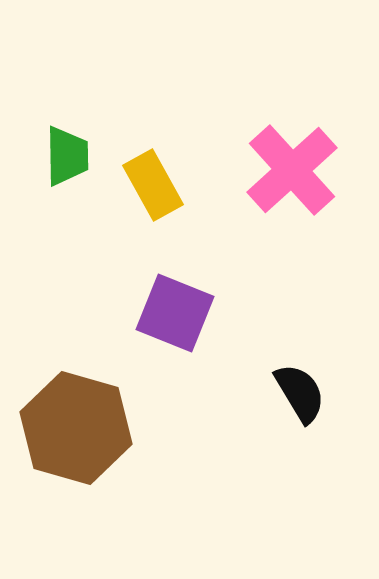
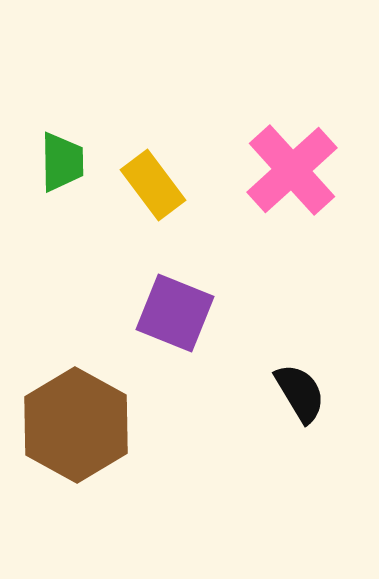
green trapezoid: moved 5 px left, 6 px down
yellow rectangle: rotated 8 degrees counterclockwise
brown hexagon: moved 3 px up; rotated 13 degrees clockwise
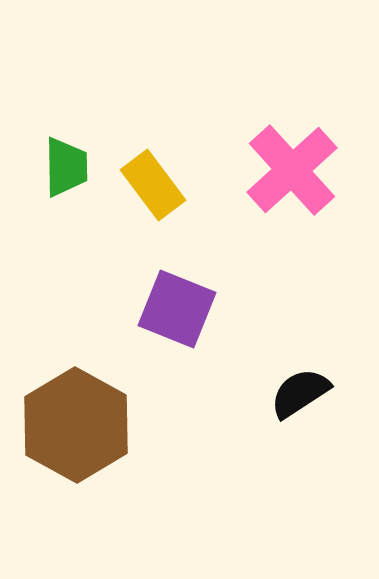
green trapezoid: moved 4 px right, 5 px down
purple square: moved 2 px right, 4 px up
black semicircle: rotated 92 degrees counterclockwise
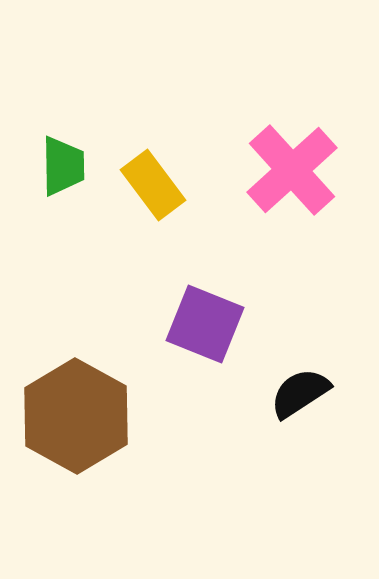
green trapezoid: moved 3 px left, 1 px up
purple square: moved 28 px right, 15 px down
brown hexagon: moved 9 px up
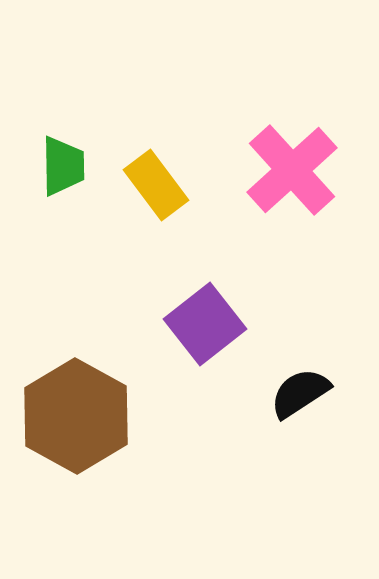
yellow rectangle: moved 3 px right
purple square: rotated 30 degrees clockwise
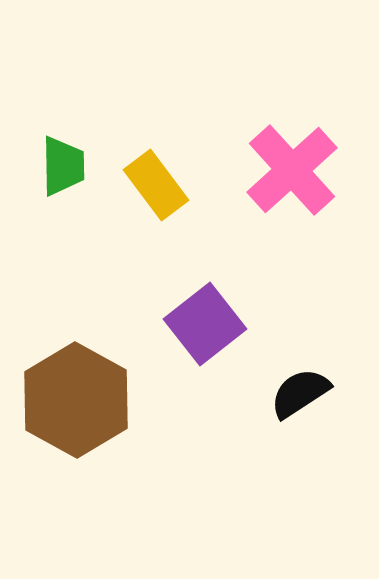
brown hexagon: moved 16 px up
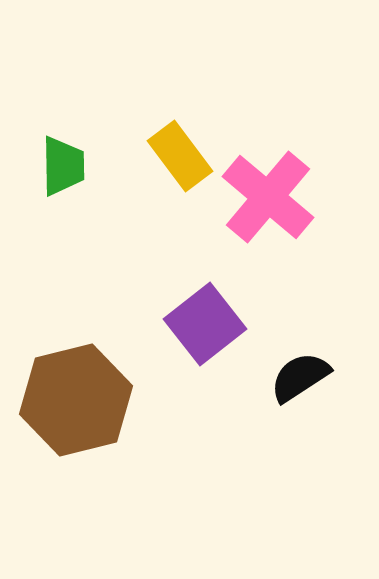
pink cross: moved 24 px left, 27 px down; rotated 8 degrees counterclockwise
yellow rectangle: moved 24 px right, 29 px up
black semicircle: moved 16 px up
brown hexagon: rotated 17 degrees clockwise
